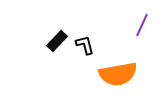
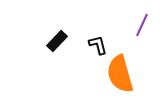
black L-shape: moved 13 px right
orange semicircle: moved 2 px right; rotated 84 degrees clockwise
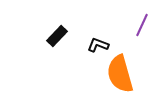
black rectangle: moved 5 px up
black L-shape: rotated 55 degrees counterclockwise
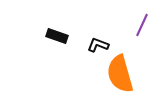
black rectangle: rotated 65 degrees clockwise
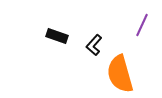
black L-shape: moved 4 px left; rotated 70 degrees counterclockwise
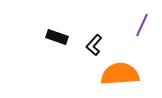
black rectangle: moved 1 px down
orange semicircle: rotated 102 degrees clockwise
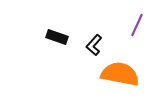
purple line: moved 5 px left
orange semicircle: rotated 15 degrees clockwise
